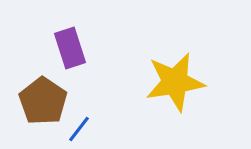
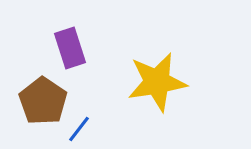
yellow star: moved 18 px left
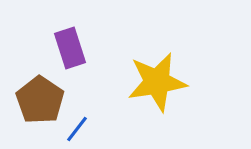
brown pentagon: moved 3 px left, 1 px up
blue line: moved 2 px left
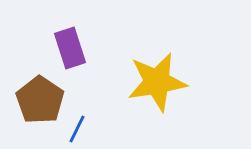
blue line: rotated 12 degrees counterclockwise
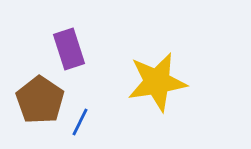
purple rectangle: moved 1 px left, 1 px down
blue line: moved 3 px right, 7 px up
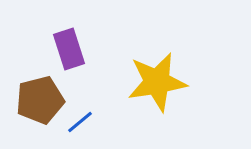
brown pentagon: rotated 24 degrees clockwise
blue line: rotated 24 degrees clockwise
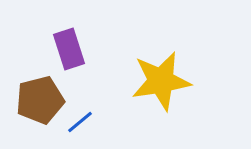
yellow star: moved 4 px right, 1 px up
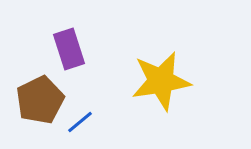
brown pentagon: rotated 12 degrees counterclockwise
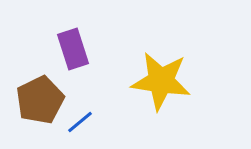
purple rectangle: moved 4 px right
yellow star: rotated 18 degrees clockwise
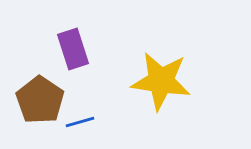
brown pentagon: rotated 12 degrees counterclockwise
blue line: rotated 24 degrees clockwise
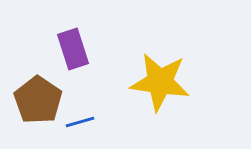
yellow star: moved 1 px left, 1 px down
brown pentagon: moved 2 px left
